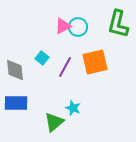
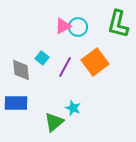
orange square: rotated 24 degrees counterclockwise
gray diamond: moved 6 px right
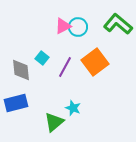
green L-shape: rotated 116 degrees clockwise
blue rectangle: rotated 15 degrees counterclockwise
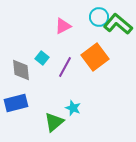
cyan circle: moved 21 px right, 10 px up
orange square: moved 5 px up
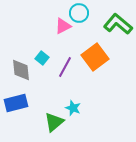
cyan circle: moved 20 px left, 4 px up
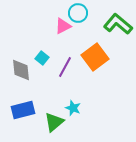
cyan circle: moved 1 px left
blue rectangle: moved 7 px right, 7 px down
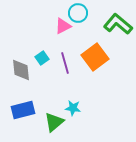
cyan square: rotated 16 degrees clockwise
purple line: moved 4 px up; rotated 45 degrees counterclockwise
cyan star: rotated 14 degrees counterclockwise
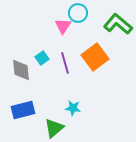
pink triangle: rotated 30 degrees counterclockwise
green triangle: moved 6 px down
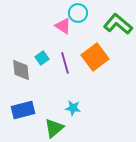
pink triangle: rotated 30 degrees counterclockwise
